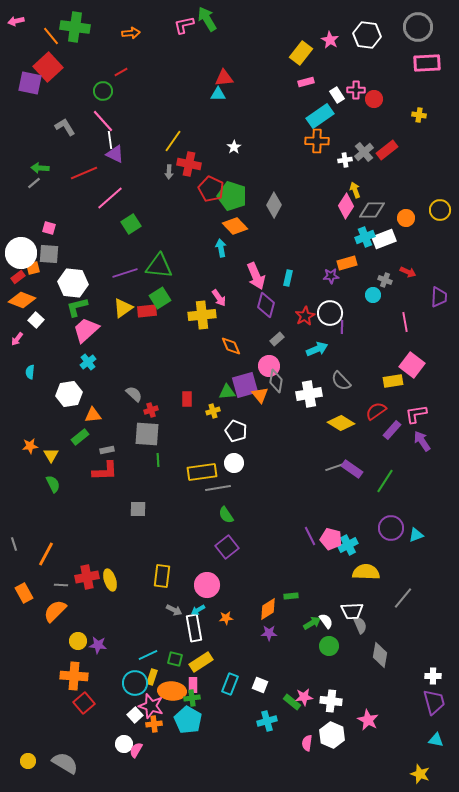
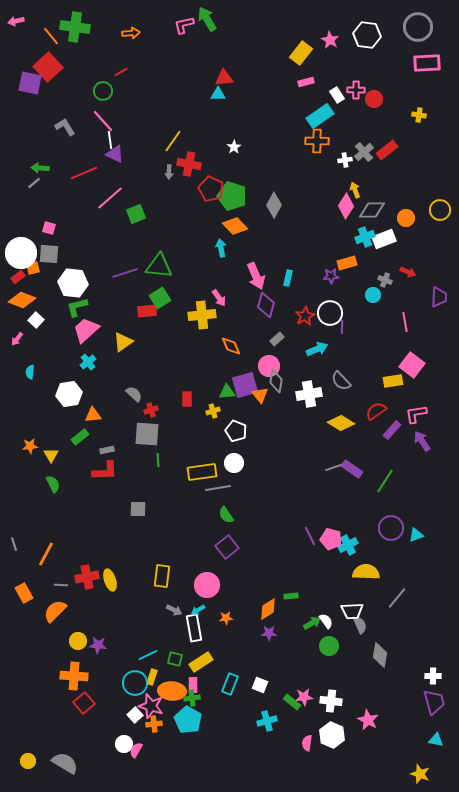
green square at (131, 224): moved 5 px right, 10 px up; rotated 12 degrees clockwise
yellow triangle at (123, 308): moved 34 px down
gray line at (403, 598): moved 6 px left
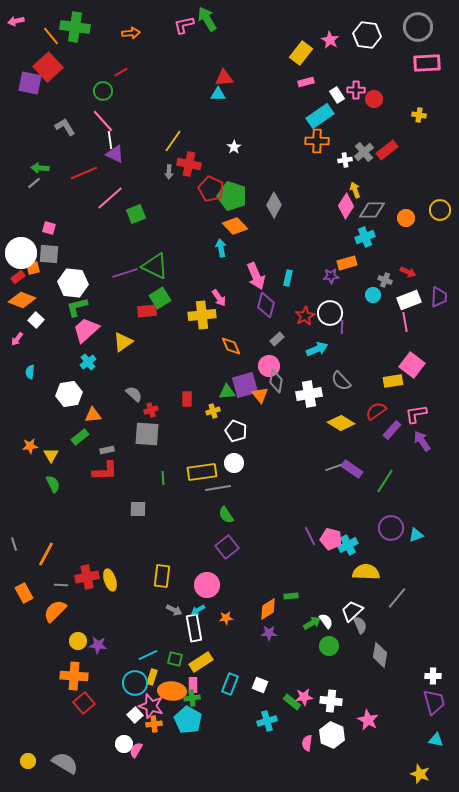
white rectangle at (384, 239): moved 25 px right, 61 px down
green triangle at (159, 266): moved 4 px left; rotated 20 degrees clockwise
green line at (158, 460): moved 5 px right, 18 px down
white trapezoid at (352, 611): rotated 140 degrees clockwise
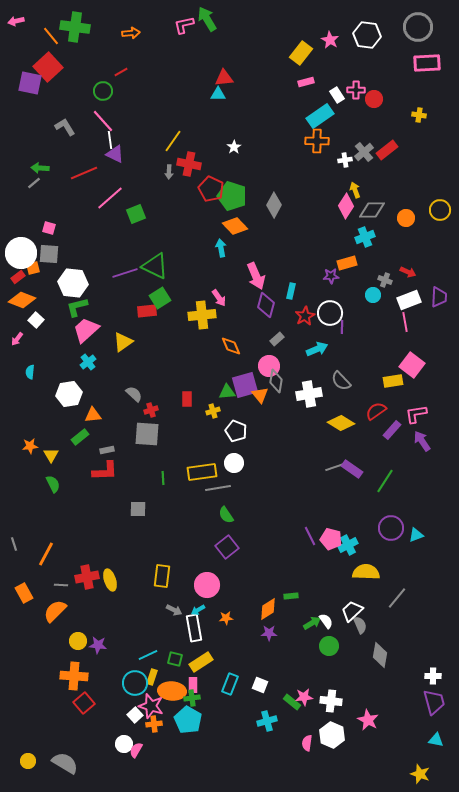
cyan rectangle at (288, 278): moved 3 px right, 13 px down
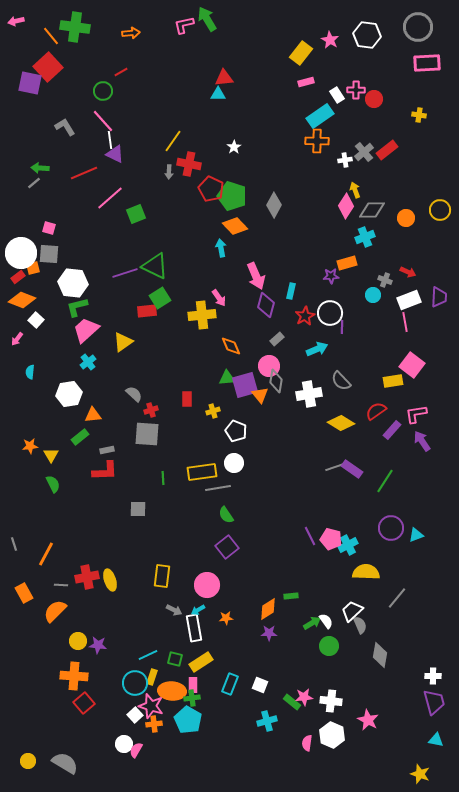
green triangle at (227, 392): moved 14 px up
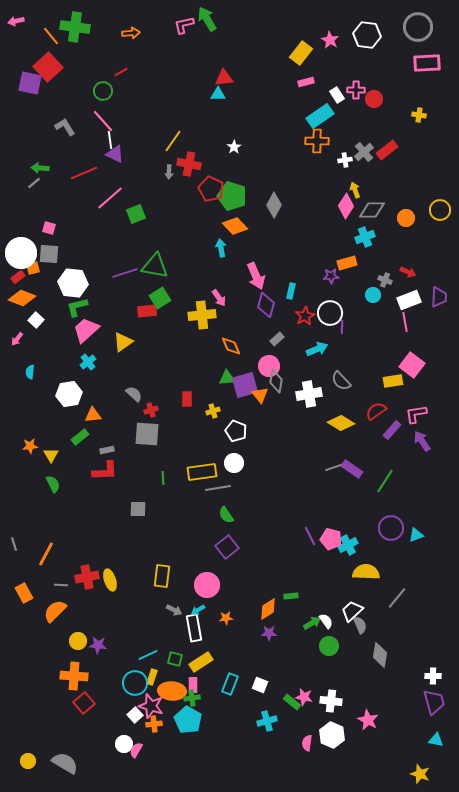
green triangle at (155, 266): rotated 16 degrees counterclockwise
orange diamond at (22, 300): moved 2 px up
pink star at (304, 697): rotated 18 degrees clockwise
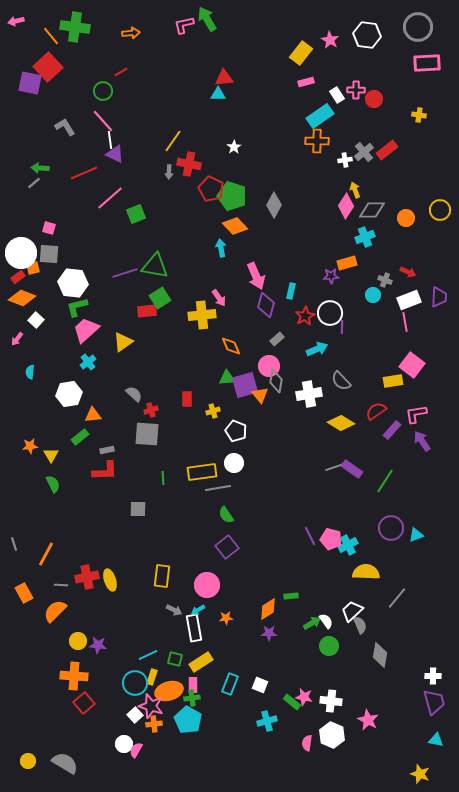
orange ellipse at (172, 691): moved 3 px left; rotated 20 degrees counterclockwise
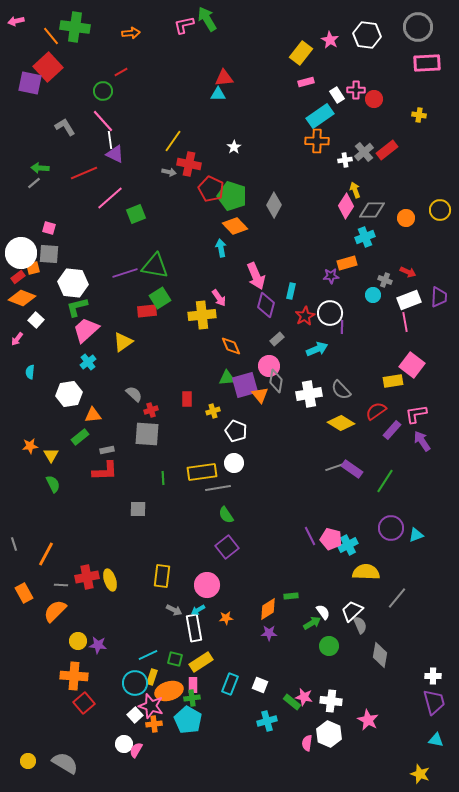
gray arrow at (169, 172): rotated 80 degrees counterclockwise
gray semicircle at (341, 381): moved 9 px down
white semicircle at (326, 621): moved 3 px left, 9 px up
white hexagon at (332, 735): moved 3 px left, 1 px up
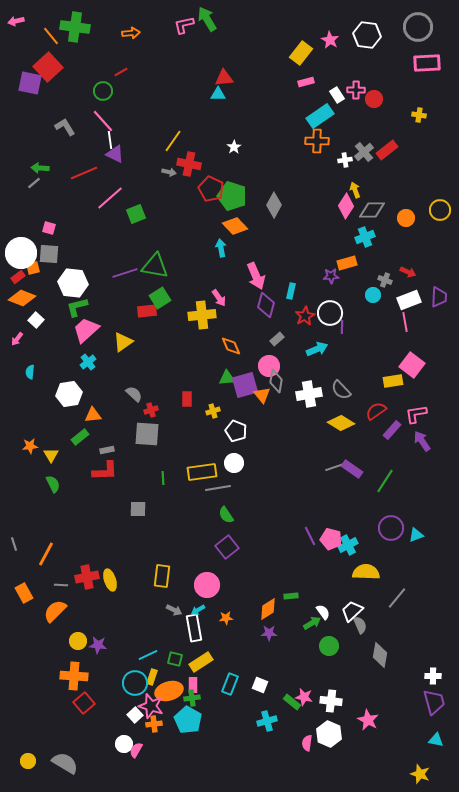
orange triangle at (260, 395): moved 2 px right
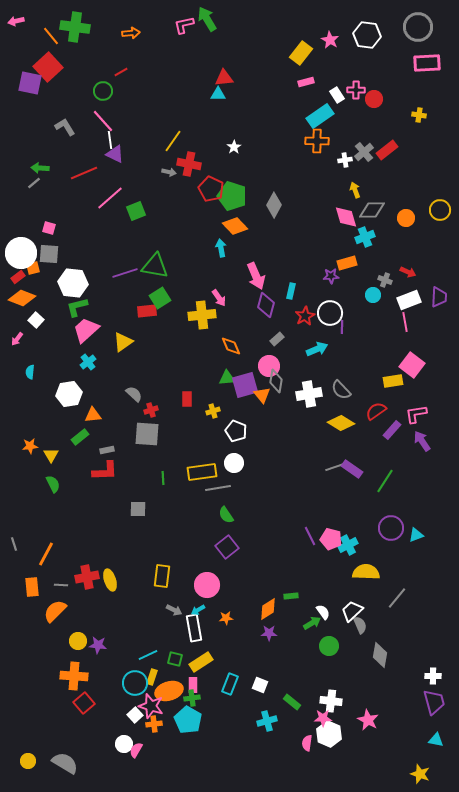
pink diamond at (346, 206): moved 11 px down; rotated 50 degrees counterclockwise
green square at (136, 214): moved 3 px up
orange rectangle at (24, 593): moved 8 px right, 6 px up; rotated 24 degrees clockwise
pink star at (304, 697): moved 19 px right, 21 px down; rotated 12 degrees counterclockwise
